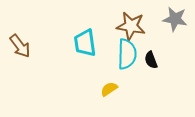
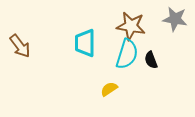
cyan trapezoid: rotated 8 degrees clockwise
cyan semicircle: rotated 16 degrees clockwise
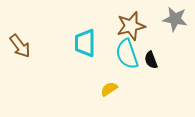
brown star: rotated 24 degrees counterclockwise
cyan semicircle: rotated 144 degrees clockwise
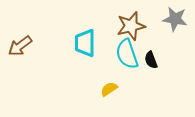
brown arrow: rotated 90 degrees clockwise
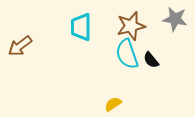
cyan trapezoid: moved 4 px left, 16 px up
black semicircle: rotated 18 degrees counterclockwise
yellow semicircle: moved 4 px right, 15 px down
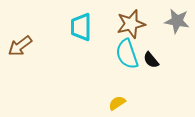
gray star: moved 2 px right, 2 px down
brown star: moved 2 px up
yellow semicircle: moved 4 px right, 1 px up
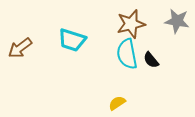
cyan trapezoid: moved 9 px left, 13 px down; rotated 72 degrees counterclockwise
brown arrow: moved 2 px down
cyan semicircle: rotated 8 degrees clockwise
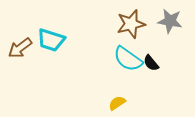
gray star: moved 7 px left
cyan trapezoid: moved 21 px left
cyan semicircle: moved 1 px right, 5 px down; rotated 44 degrees counterclockwise
black semicircle: moved 3 px down
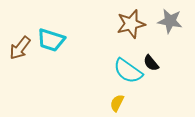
brown arrow: rotated 15 degrees counterclockwise
cyan semicircle: moved 12 px down
yellow semicircle: rotated 30 degrees counterclockwise
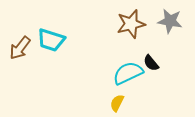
cyan semicircle: moved 2 px down; rotated 120 degrees clockwise
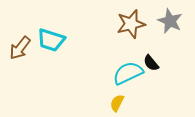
gray star: rotated 15 degrees clockwise
